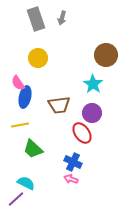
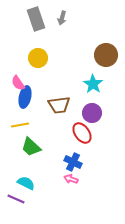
green trapezoid: moved 2 px left, 2 px up
purple line: rotated 66 degrees clockwise
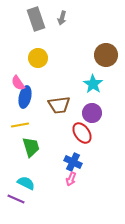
green trapezoid: rotated 150 degrees counterclockwise
pink arrow: rotated 88 degrees counterclockwise
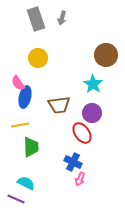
green trapezoid: rotated 15 degrees clockwise
pink arrow: moved 9 px right
